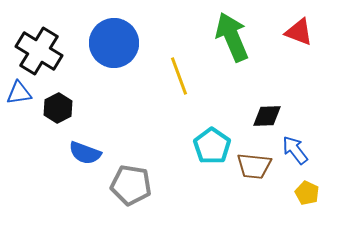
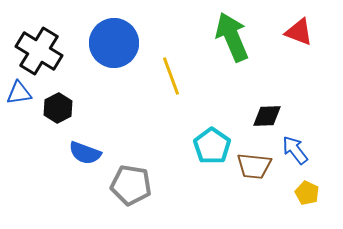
yellow line: moved 8 px left
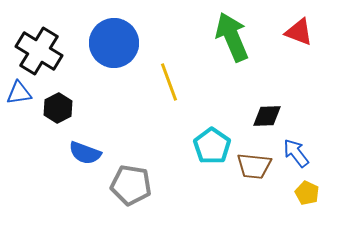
yellow line: moved 2 px left, 6 px down
blue arrow: moved 1 px right, 3 px down
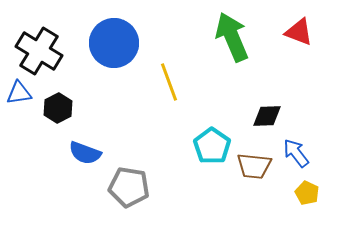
gray pentagon: moved 2 px left, 2 px down
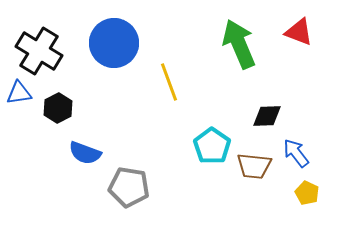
green arrow: moved 7 px right, 7 px down
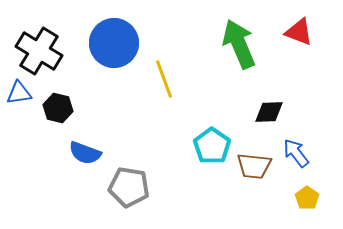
yellow line: moved 5 px left, 3 px up
black hexagon: rotated 20 degrees counterclockwise
black diamond: moved 2 px right, 4 px up
yellow pentagon: moved 5 px down; rotated 10 degrees clockwise
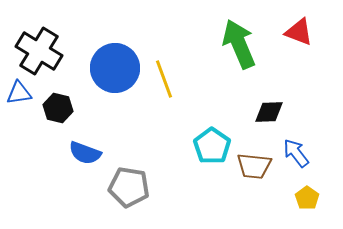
blue circle: moved 1 px right, 25 px down
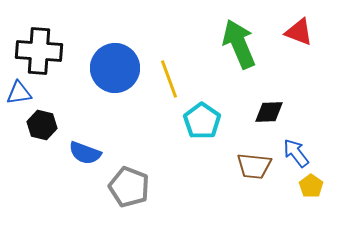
black cross: rotated 27 degrees counterclockwise
yellow line: moved 5 px right
black hexagon: moved 16 px left, 17 px down
cyan pentagon: moved 10 px left, 25 px up
gray pentagon: rotated 12 degrees clockwise
yellow pentagon: moved 4 px right, 12 px up
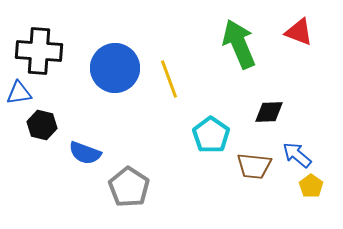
cyan pentagon: moved 9 px right, 14 px down
blue arrow: moved 1 px right, 2 px down; rotated 12 degrees counterclockwise
gray pentagon: rotated 12 degrees clockwise
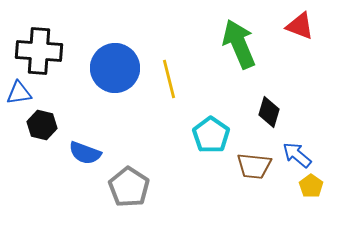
red triangle: moved 1 px right, 6 px up
yellow line: rotated 6 degrees clockwise
black diamond: rotated 72 degrees counterclockwise
